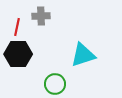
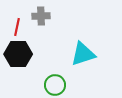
cyan triangle: moved 1 px up
green circle: moved 1 px down
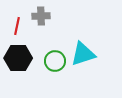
red line: moved 1 px up
black hexagon: moved 4 px down
green circle: moved 24 px up
